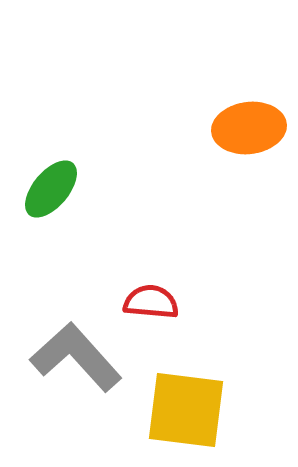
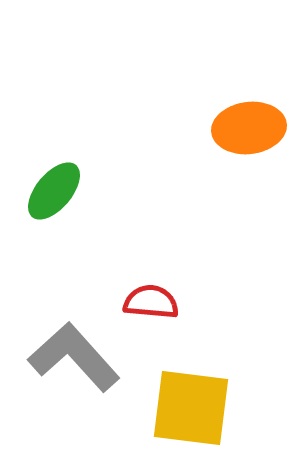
green ellipse: moved 3 px right, 2 px down
gray L-shape: moved 2 px left
yellow square: moved 5 px right, 2 px up
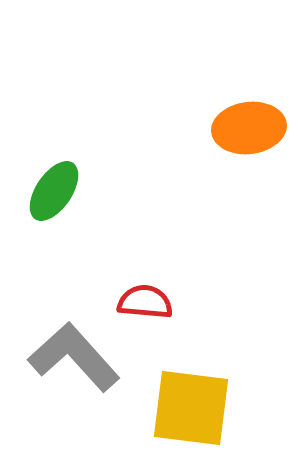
green ellipse: rotated 6 degrees counterclockwise
red semicircle: moved 6 px left
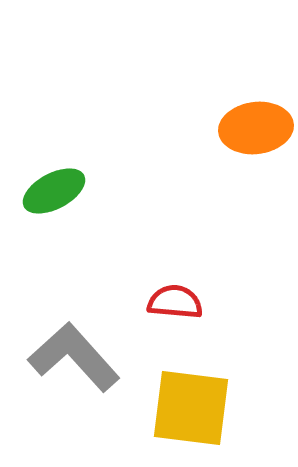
orange ellipse: moved 7 px right
green ellipse: rotated 28 degrees clockwise
red semicircle: moved 30 px right
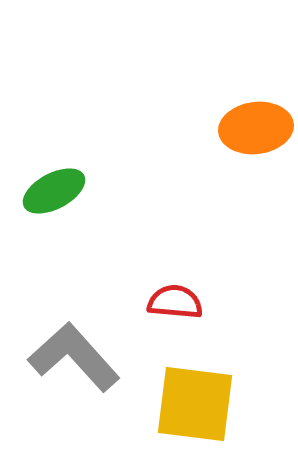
yellow square: moved 4 px right, 4 px up
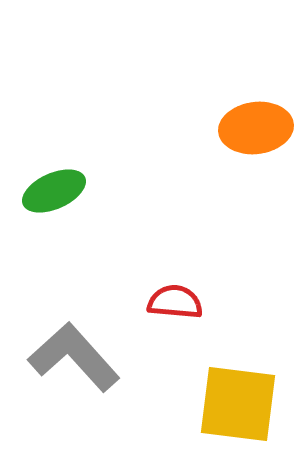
green ellipse: rotated 4 degrees clockwise
yellow square: moved 43 px right
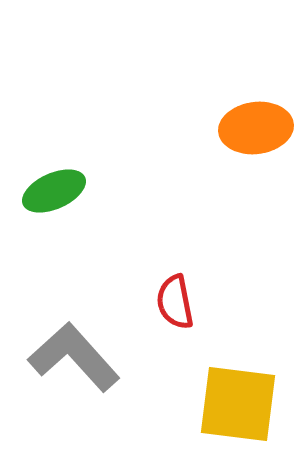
red semicircle: rotated 106 degrees counterclockwise
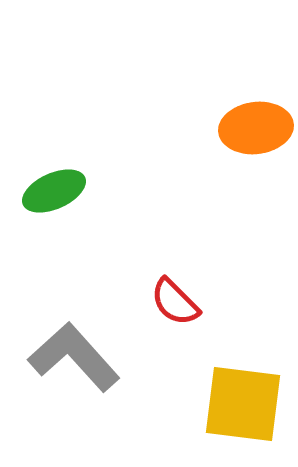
red semicircle: rotated 34 degrees counterclockwise
yellow square: moved 5 px right
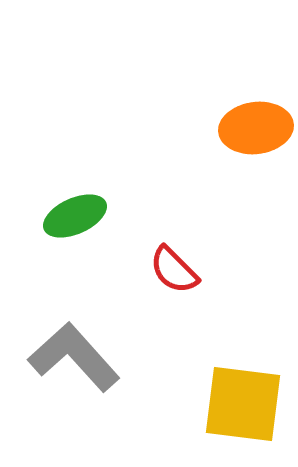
green ellipse: moved 21 px right, 25 px down
red semicircle: moved 1 px left, 32 px up
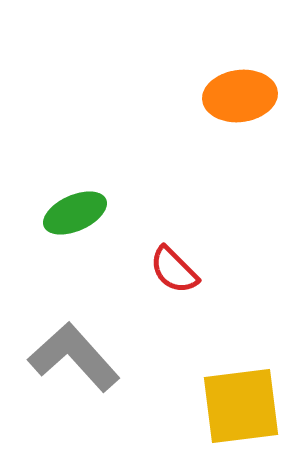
orange ellipse: moved 16 px left, 32 px up
green ellipse: moved 3 px up
yellow square: moved 2 px left, 2 px down; rotated 14 degrees counterclockwise
